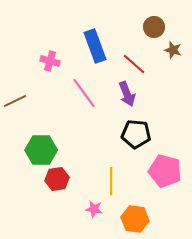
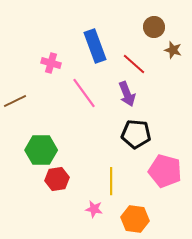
pink cross: moved 1 px right, 2 px down
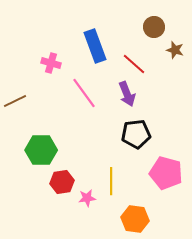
brown star: moved 2 px right
black pentagon: rotated 12 degrees counterclockwise
pink pentagon: moved 1 px right, 2 px down
red hexagon: moved 5 px right, 3 px down
pink star: moved 7 px left, 11 px up; rotated 18 degrees counterclockwise
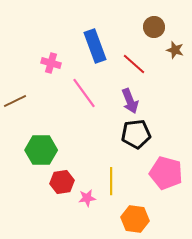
purple arrow: moved 3 px right, 7 px down
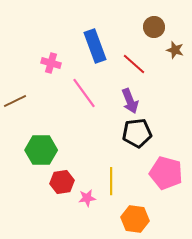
black pentagon: moved 1 px right, 1 px up
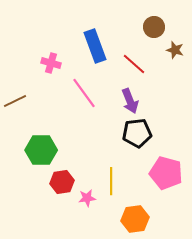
orange hexagon: rotated 16 degrees counterclockwise
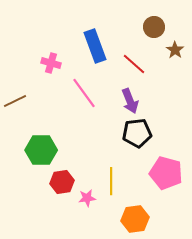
brown star: rotated 18 degrees clockwise
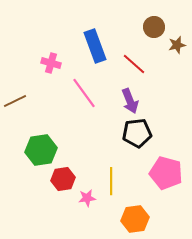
brown star: moved 2 px right, 5 px up; rotated 24 degrees clockwise
green hexagon: rotated 8 degrees counterclockwise
red hexagon: moved 1 px right, 3 px up
